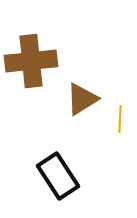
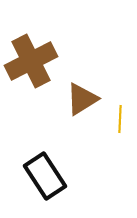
brown cross: rotated 21 degrees counterclockwise
black rectangle: moved 13 px left
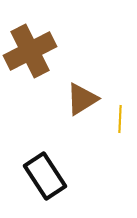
brown cross: moved 1 px left, 10 px up
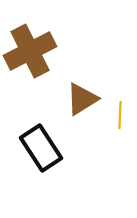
yellow line: moved 4 px up
black rectangle: moved 4 px left, 28 px up
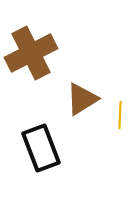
brown cross: moved 1 px right, 2 px down
black rectangle: rotated 12 degrees clockwise
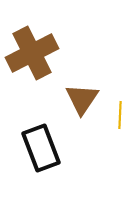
brown cross: moved 1 px right
brown triangle: rotated 24 degrees counterclockwise
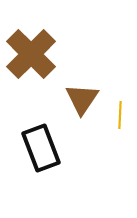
brown cross: moved 1 px left, 1 px down; rotated 18 degrees counterclockwise
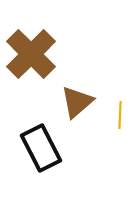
brown triangle: moved 5 px left, 3 px down; rotated 15 degrees clockwise
black rectangle: rotated 6 degrees counterclockwise
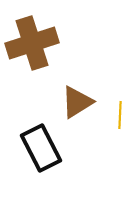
brown cross: moved 1 px right, 11 px up; rotated 27 degrees clockwise
brown triangle: rotated 9 degrees clockwise
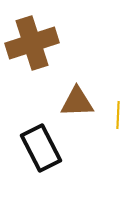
brown triangle: rotated 30 degrees clockwise
yellow line: moved 2 px left
